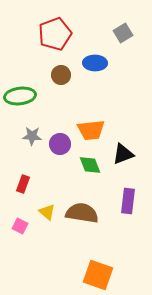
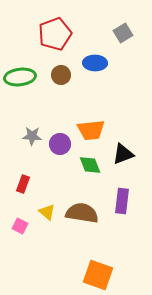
green ellipse: moved 19 px up
purple rectangle: moved 6 px left
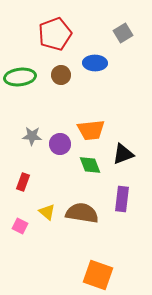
red rectangle: moved 2 px up
purple rectangle: moved 2 px up
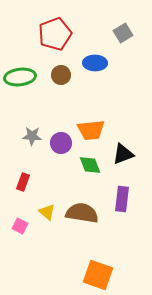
purple circle: moved 1 px right, 1 px up
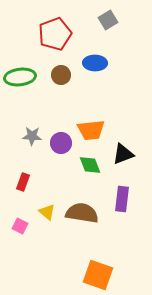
gray square: moved 15 px left, 13 px up
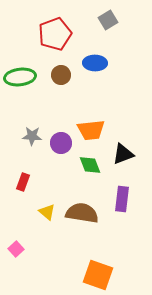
pink square: moved 4 px left, 23 px down; rotated 21 degrees clockwise
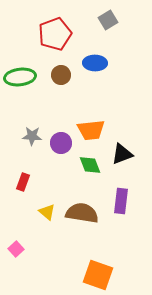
black triangle: moved 1 px left
purple rectangle: moved 1 px left, 2 px down
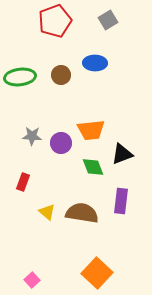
red pentagon: moved 13 px up
green diamond: moved 3 px right, 2 px down
pink square: moved 16 px right, 31 px down
orange square: moved 1 px left, 2 px up; rotated 24 degrees clockwise
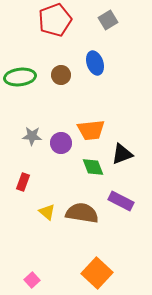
red pentagon: moved 1 px up
blue ellipse: rotated 70 degrees clockwise
purple rectangle: rotated 70 degrees counterclockwise
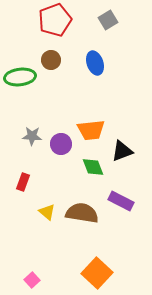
brown circle: moved 10 px left, 15 px up
purple circle: moved 1 px down
black triangle: moved 3 px up
